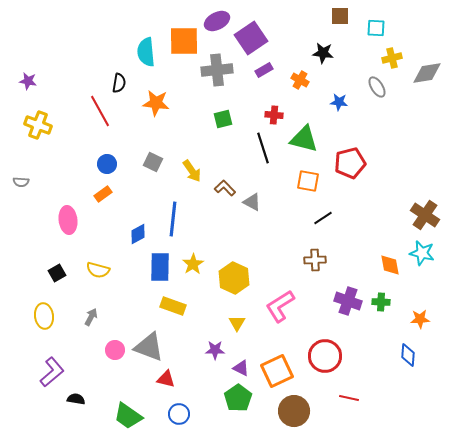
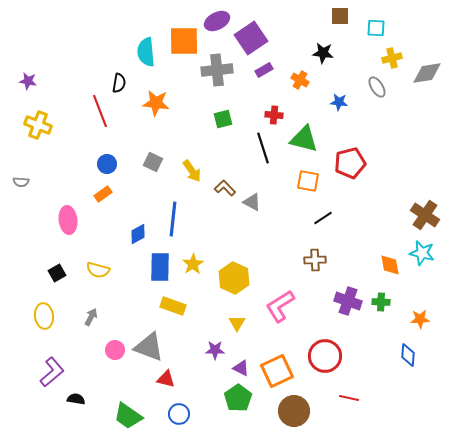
red line at (100, 111): rotated 8 degrees clockwise
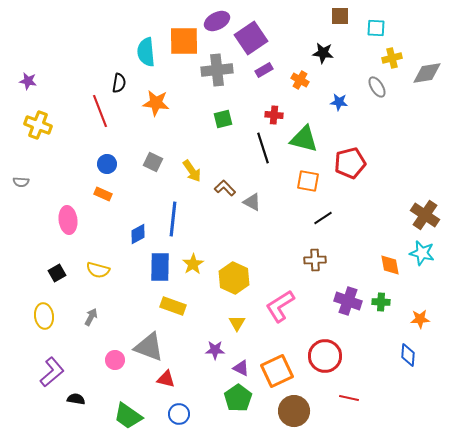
orange rectangle at (103, 194): rotated 60 degrees clockwise
pink circle at (115, 350): moved 10 px down
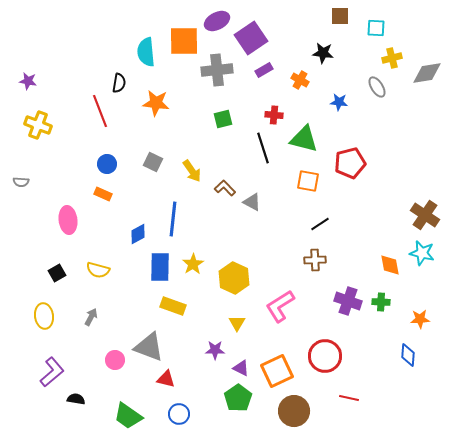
black line at (323, 218): moved 3 px left, 6 px down
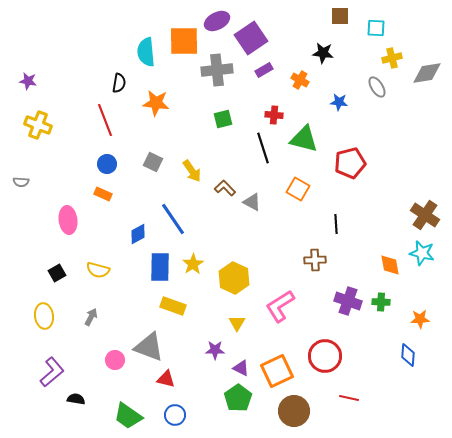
red line at (100, 111): moved 5 px right, 9 px down
orange square at (308, 181): moved 10 px left, 8 px down; rotated 20 degrees clockwise
blue line at (173, 219): rotated 40 degrees counterclockwise
black line at (320, 224): moved 16 px right; rotated 60 degrees counterclockwise
blue circle at (179, 414): moved 4 px left, 1 px down
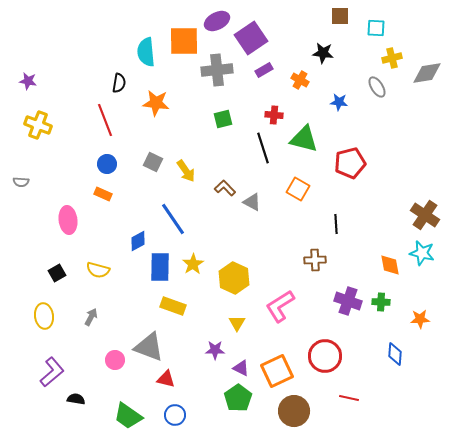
yellow arrow at (192, 171): moved 6 px left
blue diamond at (138, 234): moved 7 px down
blue diamond at (408, 355): moved 13 px left, 1 px up
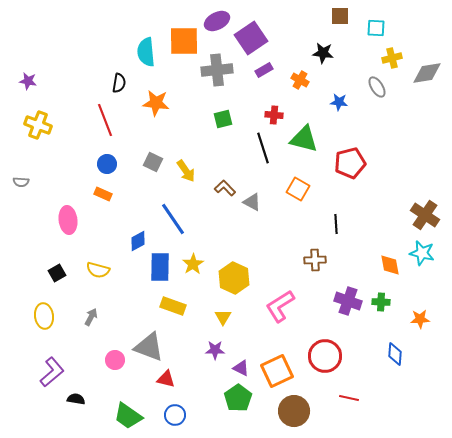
yellow triangle at (237, 323): moved 14 px left, 6 px up
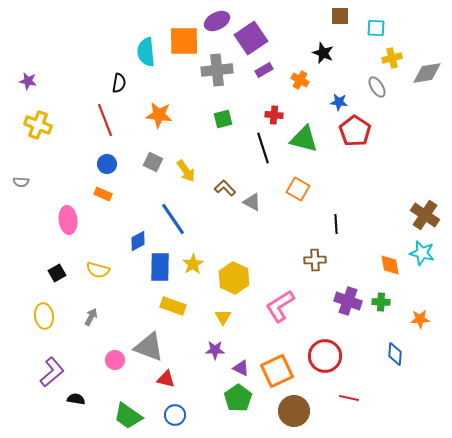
black star at (323, 53): rotated 15 degrees clockwise
orange star at (156, 103): moved 3 px right, 12 px down
red pentagon at (350, 163): moved 5 px right, 32 px up; rotated 24 degrees counterclockwise
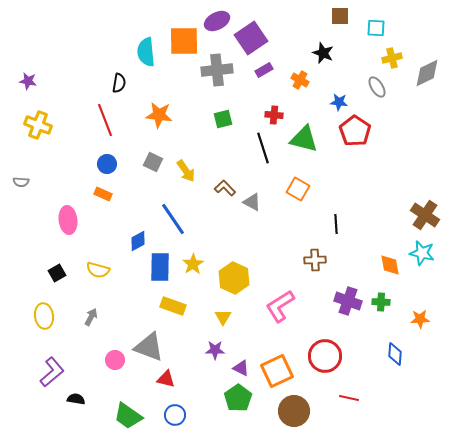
gray diamond at (427, 73): rotated 16 degrees counterclockwise
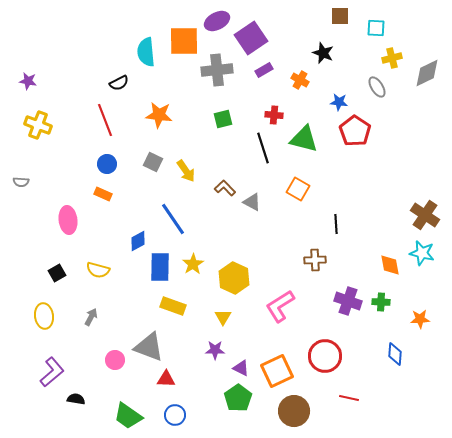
black semicircle at (119, 83): rotated 54 degrees clockwise
red triangle at (166, 379): rotated 12 degrees counterclockwise
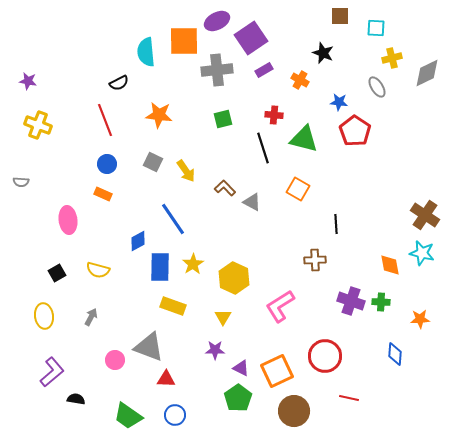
purple cross at (348, 301): moved 3 px right
